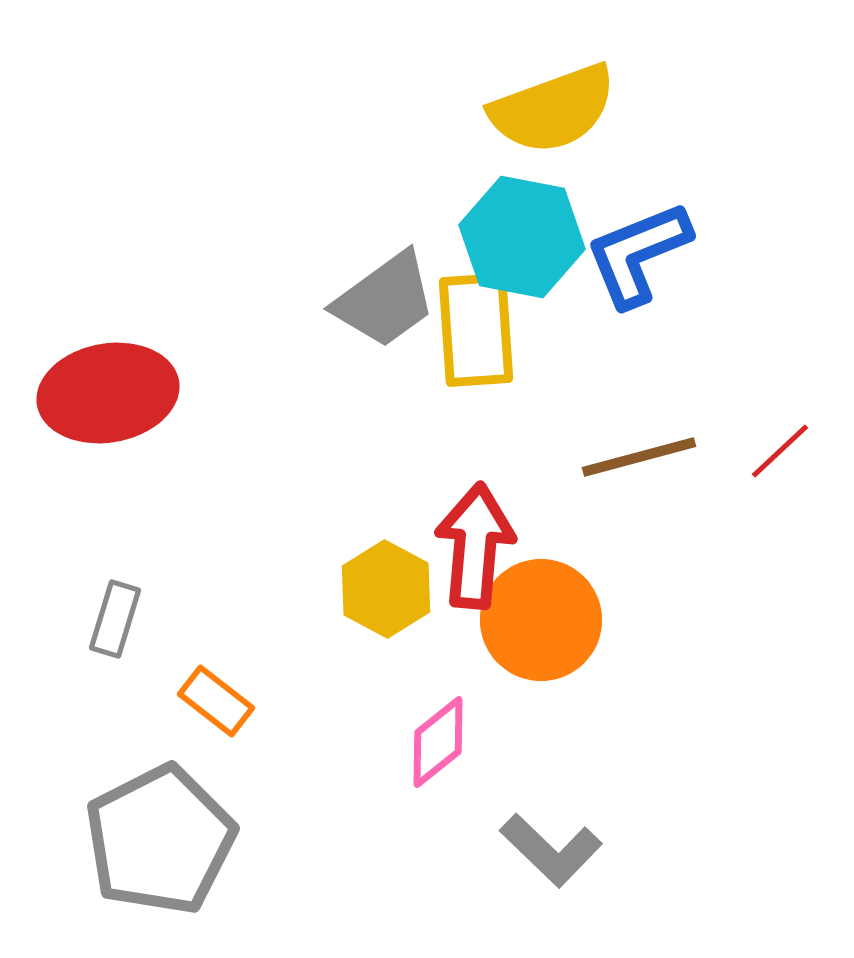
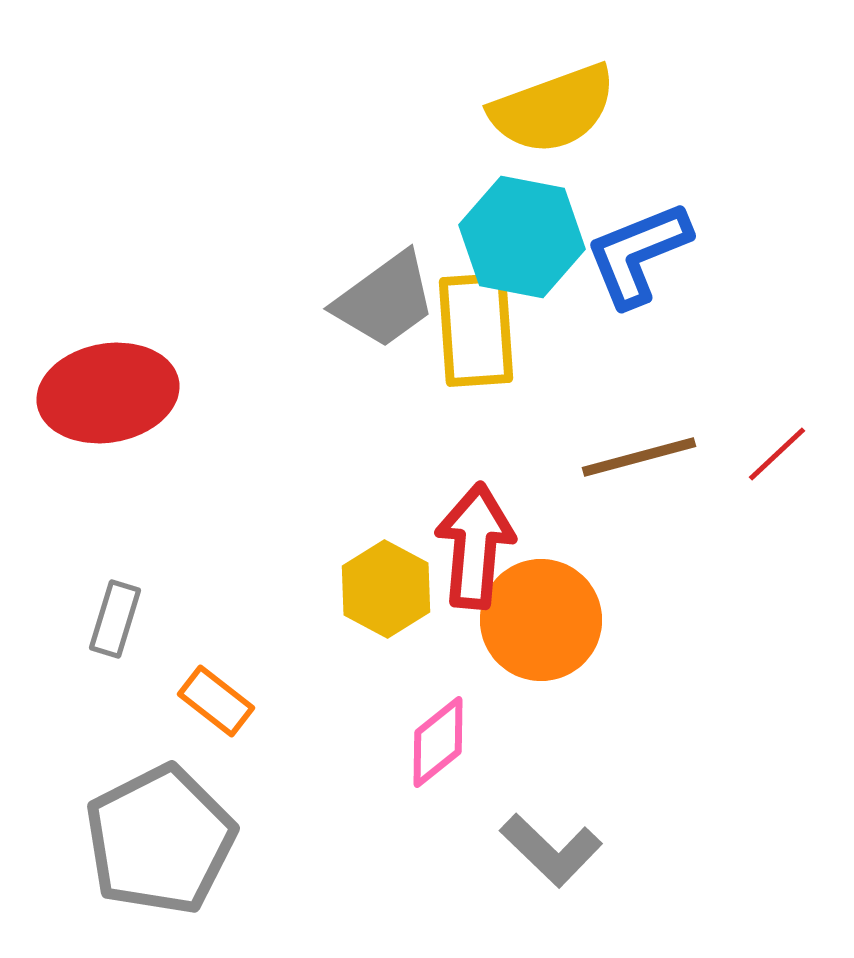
red line: moved 3 px left, 3 px down
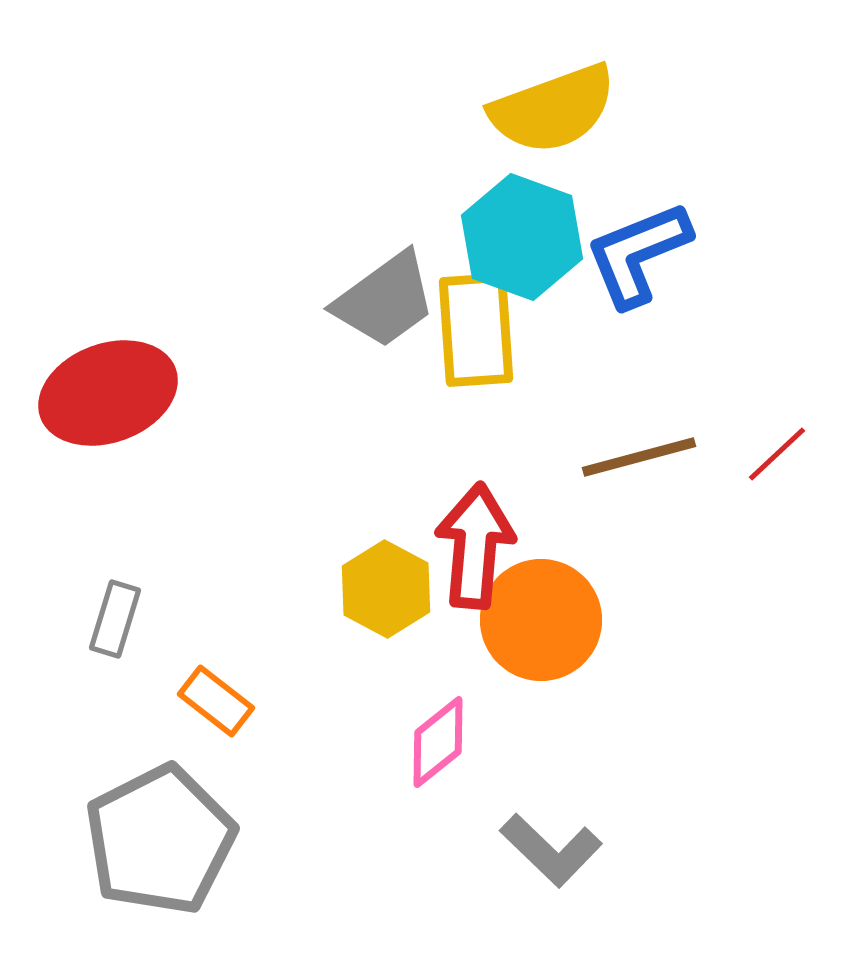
cyan hexagon: rotated 9 degrees clockwise
red ellipse: rotated 10 degrees counterclockwise
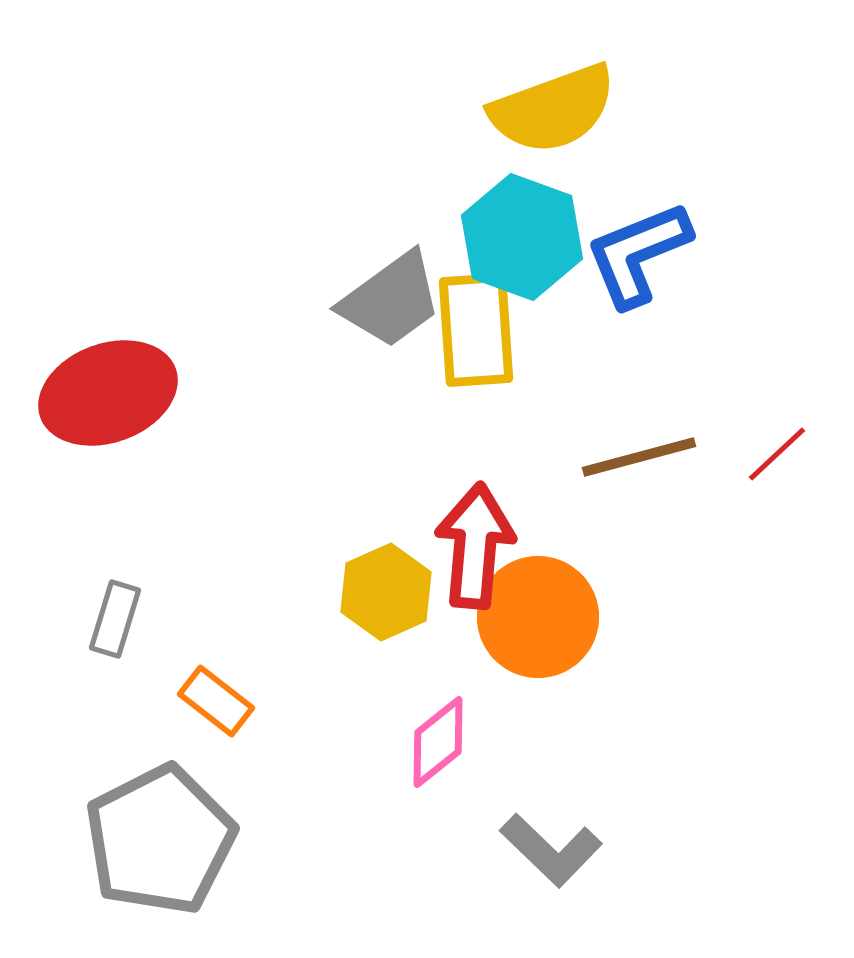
gray trapezoid: moved 6 px right
yellow hexagon: moved 3 px down; rotated 8 degrees clockwise
orange circle: moved 3 px left, 3 px up
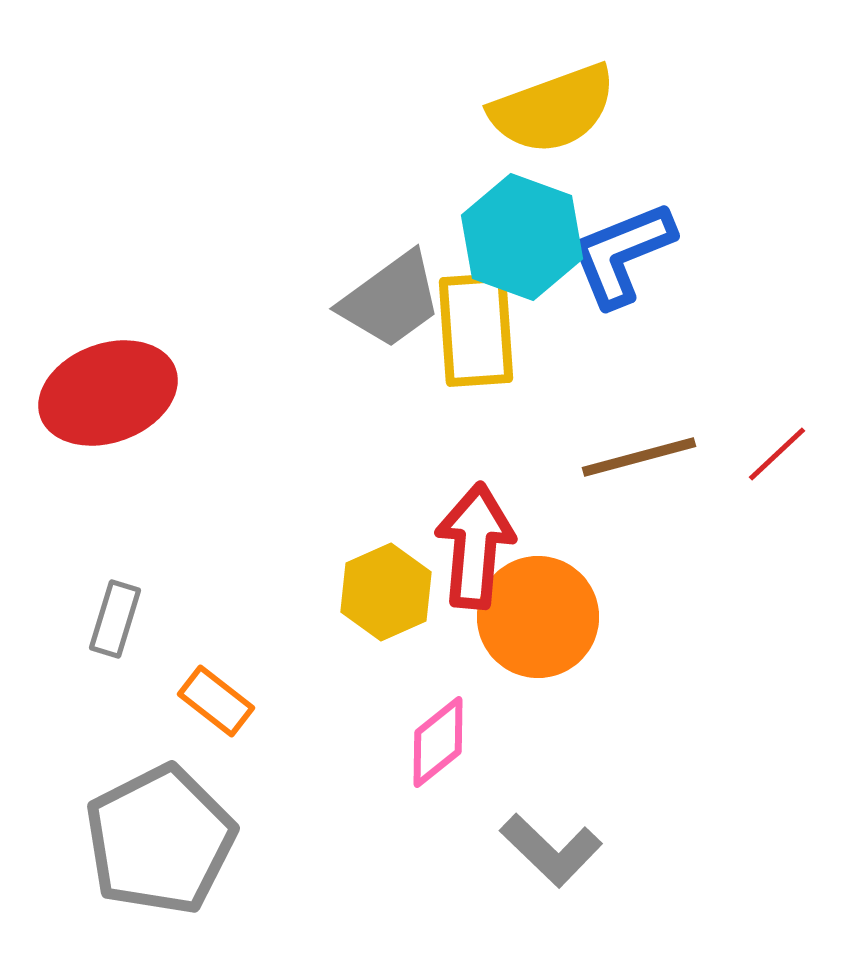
blue L-shape: moved 16 px left
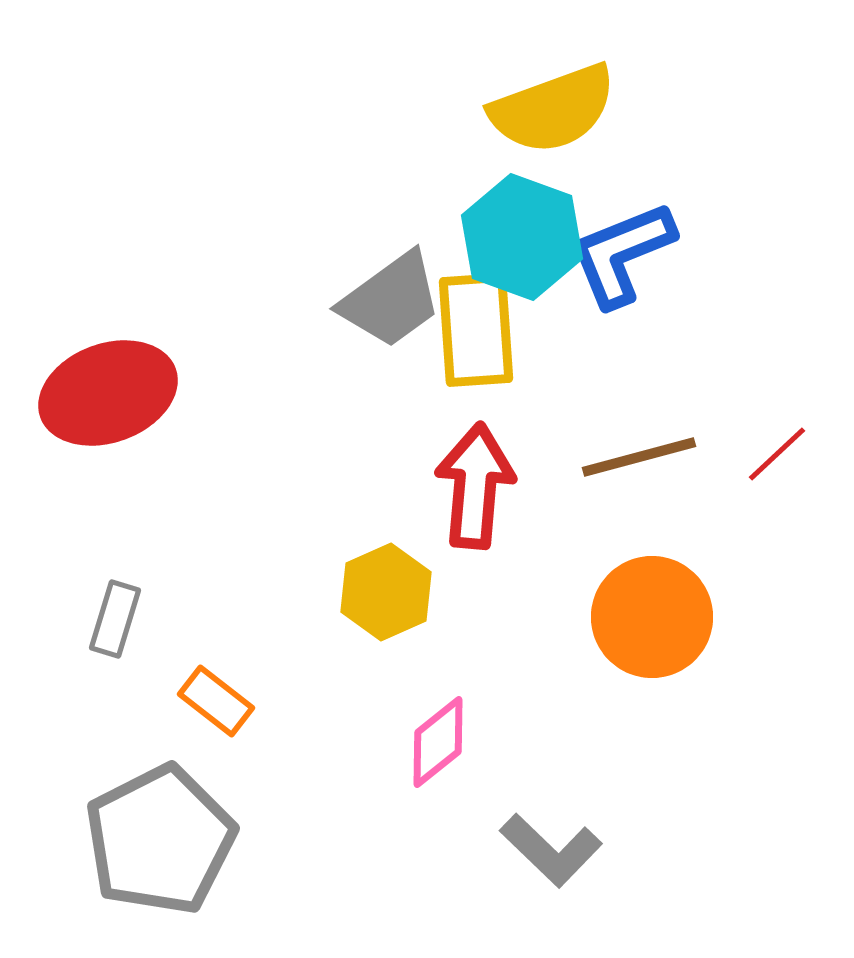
red arrow: moved 60 px up
orange circle: moved 114 px right
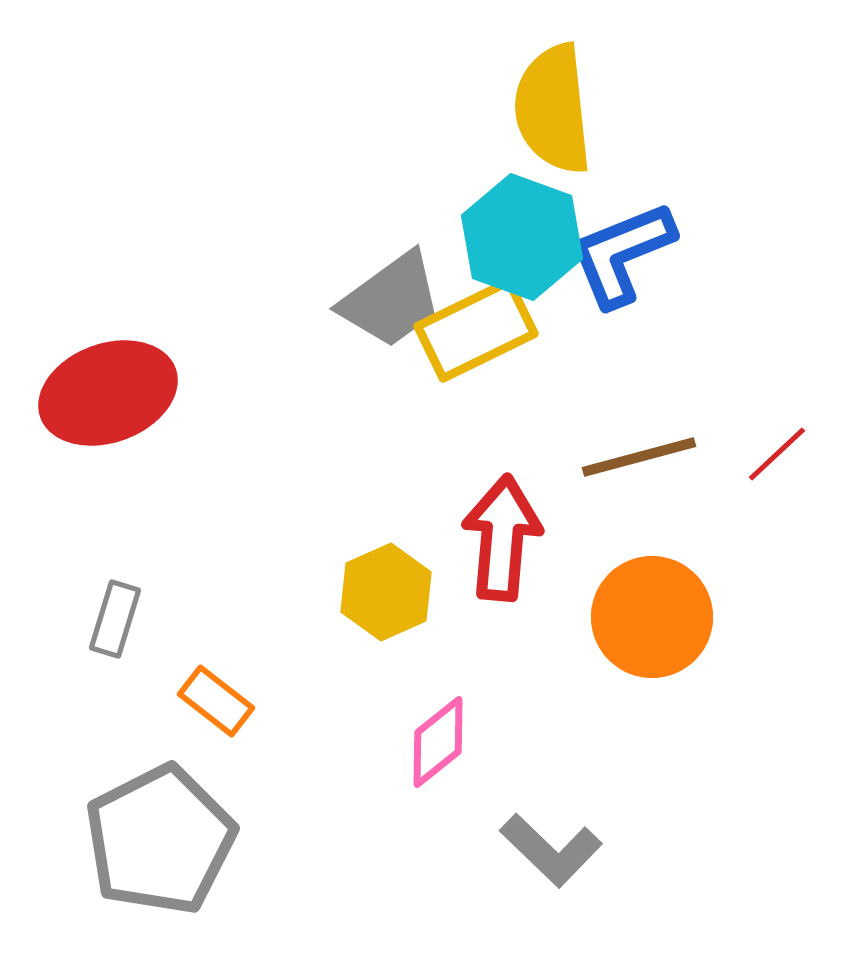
yellow semicircle: rotated 104 degrees clockwise
yellow rectangle: rotated 68 degrees clockwise
red arrow: moved 27 px right, 52 px down
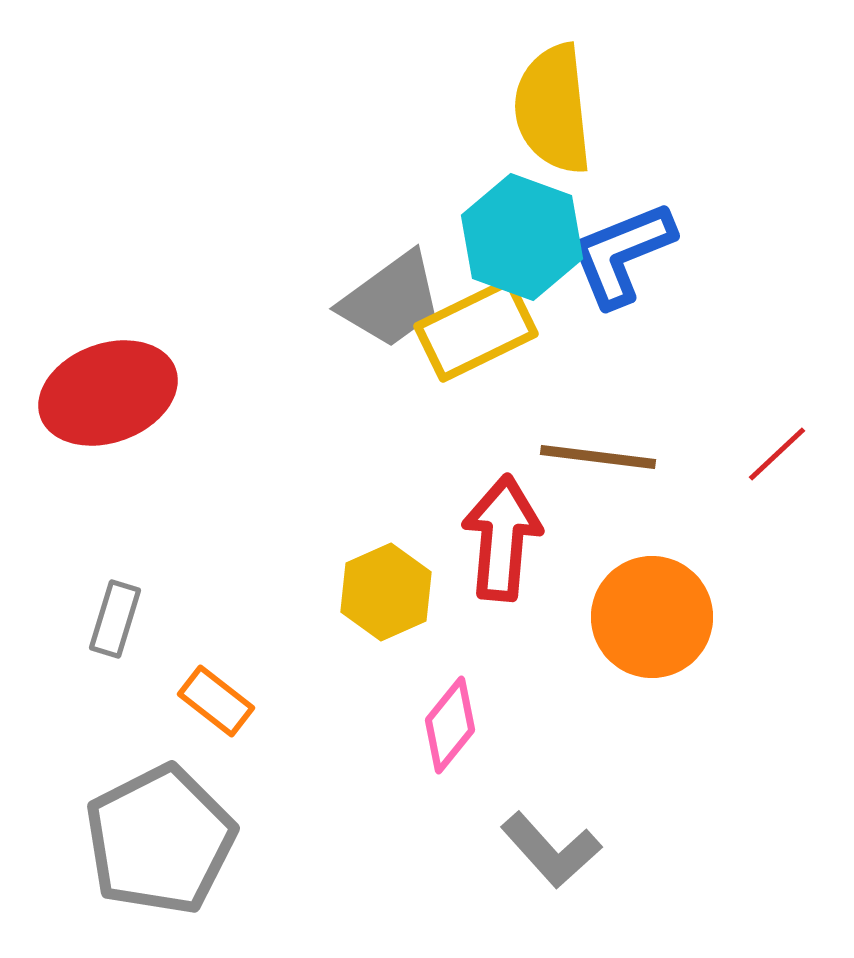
brown line: moved 41 px left; rotated 22 degrees clockwise
pink diamond: moved 12 px right, 17 px up; rotated 12 degrees counterclockwise
gray L-shape: rotated 4 degrees clockwise
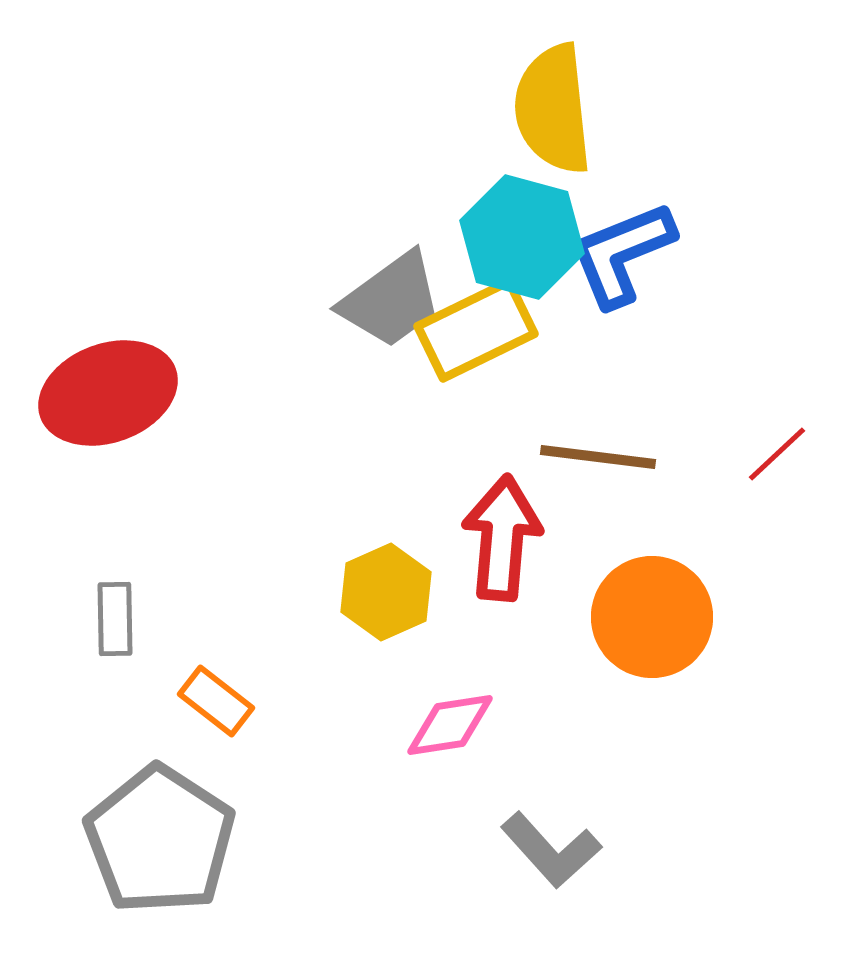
cyan hexagon: rotated 5 degrees counterclockwise
gray rectangle: rotated 18 degrees counterclockwise
pink diamond: rotated 42 degrees clockwise
gray pentagon: rotated 12 degrees counterclockwise
